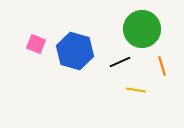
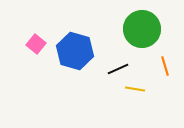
pink square: rotated 18 degrees clockwise
black line: moved 2 px left, 7 px down
orange line: moved 3 px right
yellow line: moved 1 px left, 1 px up
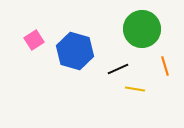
pink square: moved 2 px left, 4 px up; rotated 18 degrees clockwise
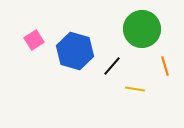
black line: moved 6 px left, 3 px up; rotated 25 degrees counterclockwise
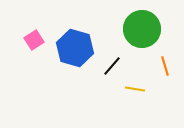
blue hexagon: moved 3 px up
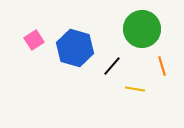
orange line: moved 3 px left
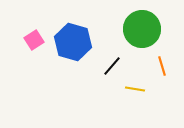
blue hexagon: moved 2 px left, 6 px up
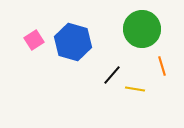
black line: moved 9 px down
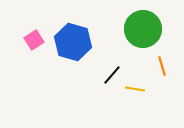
green circle: moved 1 px right
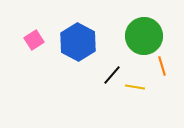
green circle: moved 1 px right, 7 px down
blue hexagon: moved 5 px right; rotated 12 degrees clockwise
yellow line: moved 2 px up
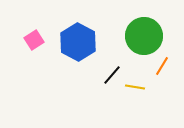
orange line: rotated 48 degrees clockwise
